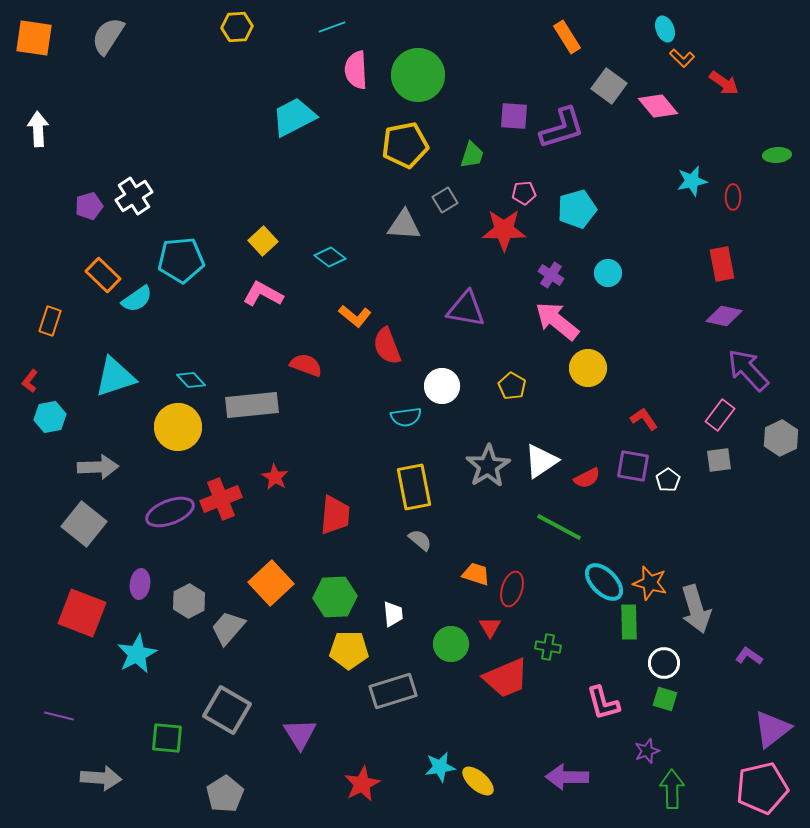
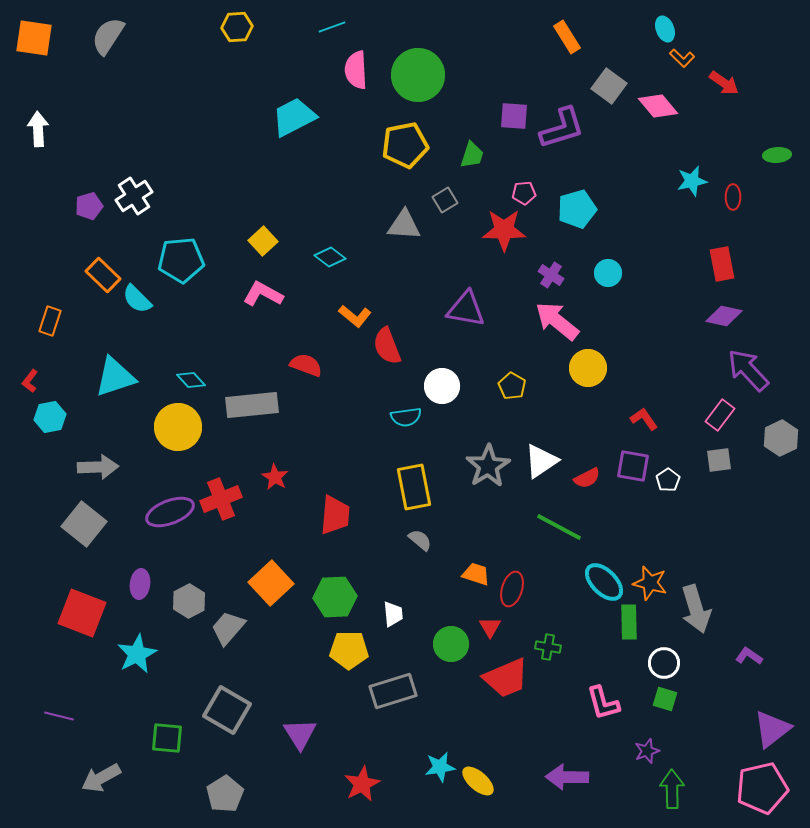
cyan semicircle at (137, 299): rotated 80 degrees clockwise
gray arrow at (101, 778): rotated 147 degrees clockwise
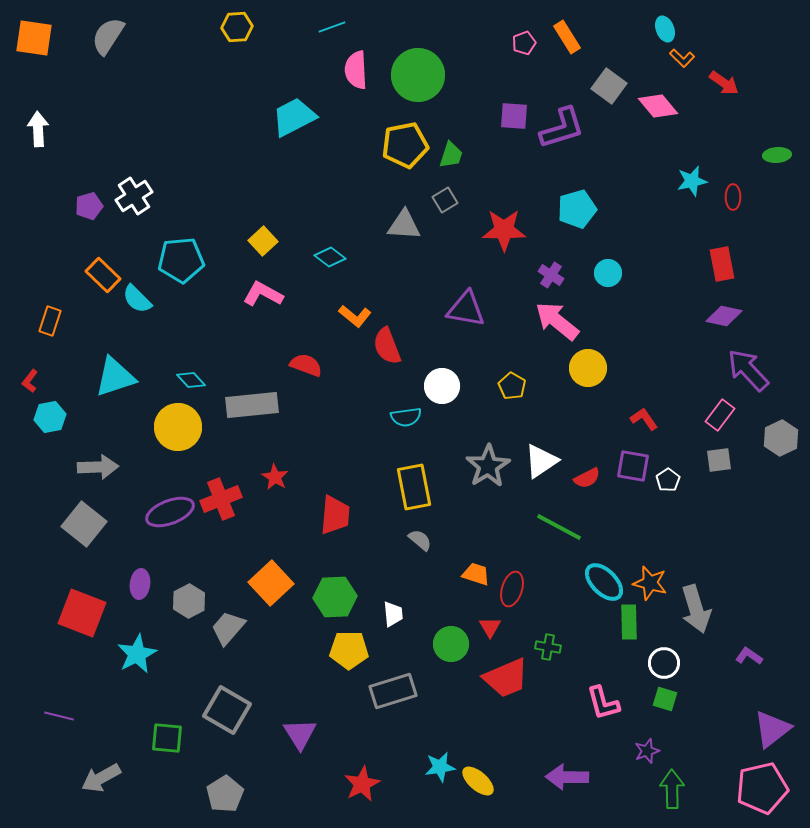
green trapezoid at (472, 155): moved 21 px left
pink pentagon at (524, 193): moved 150 px up; rotated 15 degrees counterclockwise
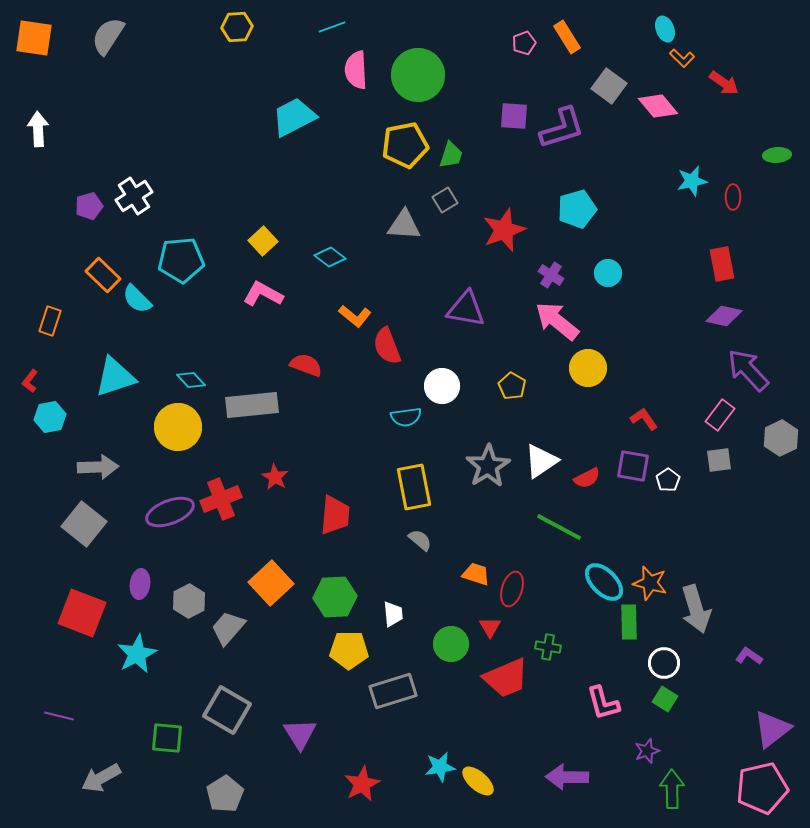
red star at (504, 230): rotated 21 degrees counterclockwise
green square at (665, 699): rotated 15 degrees clockwise
